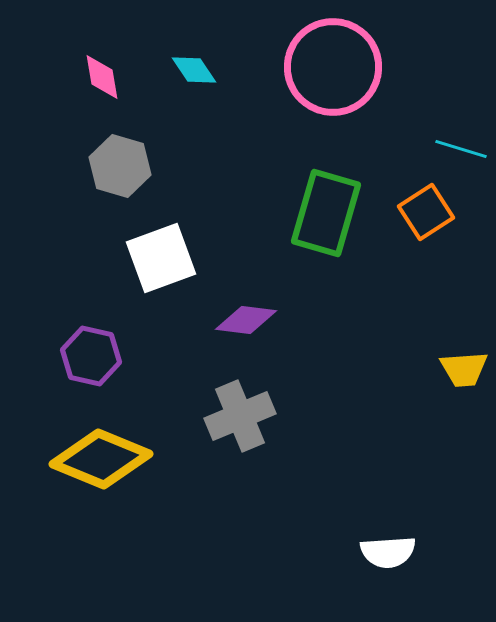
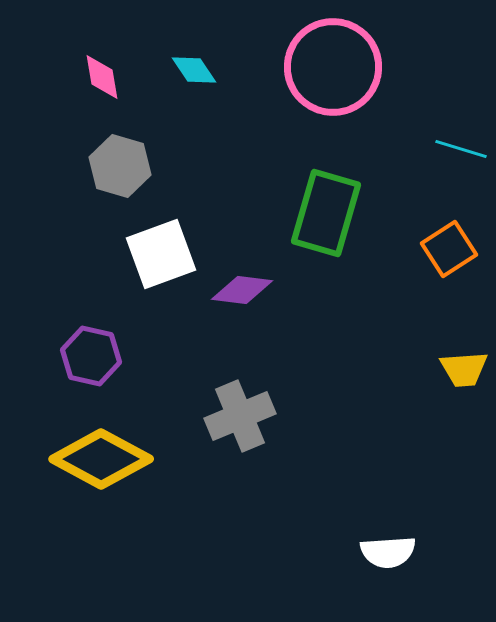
orange square: moved 23 px right, 37 px down
white square: moved 4 px up
purple diamond: moved 4 px left, 30 px up
yellow diamond: rotated 6 degrees clockwise
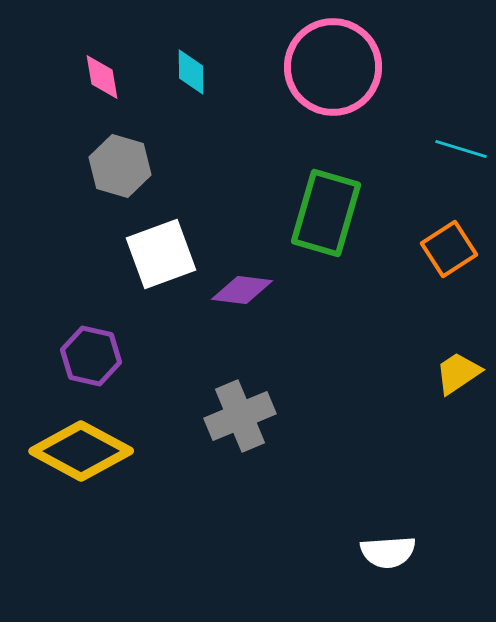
cyan diamond: moved 3 px left, 2 px down; rotated 33 degrees clockwise
yellow trapezoid: moved 6 px left, 4 px down; rotated 150 degrees clockwise
yellow diamond: moved 20 px left, 8 px up
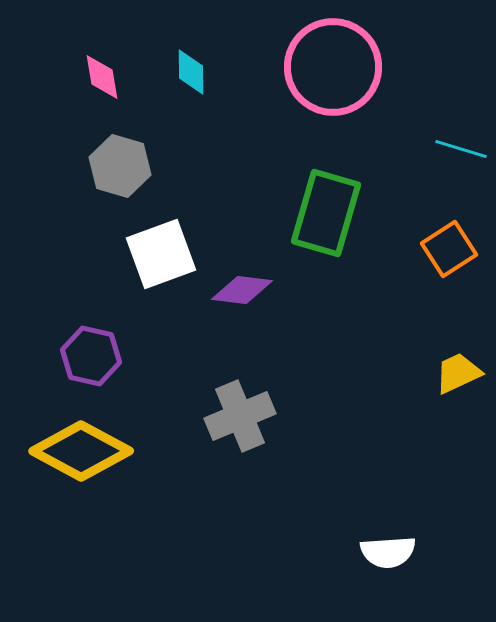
yellow trapezoid: rotated 9 degrees clockwise
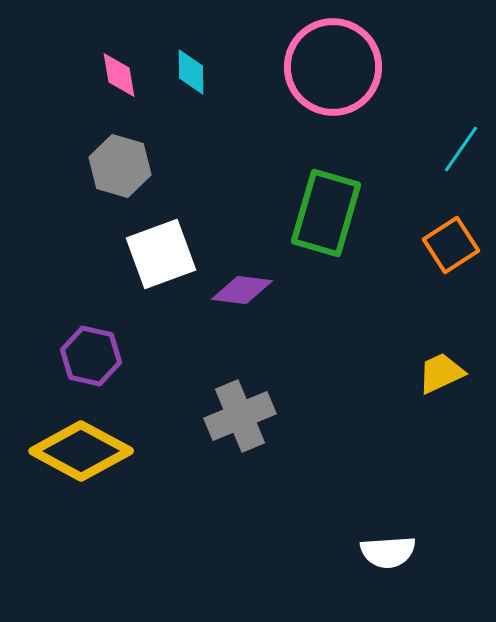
pink diamond: moved 17 px right, 2 px up
cyan line: rotated 72 degrees counterclockwise
orange square: moved 2 px right, 4 px up
yellow trapezoid: moved 17 px left
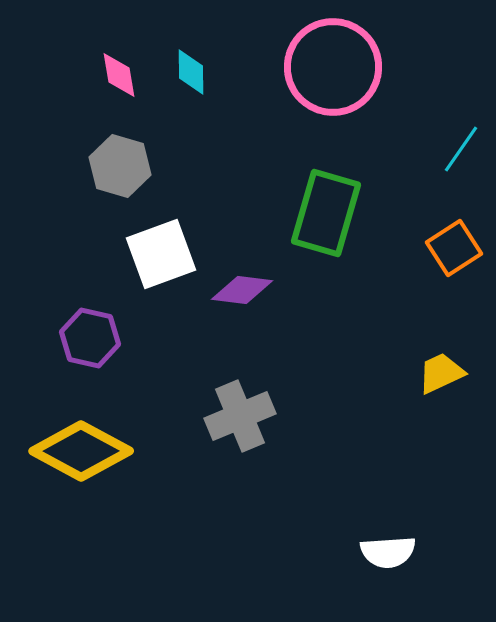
orange square: moved 3 px right, 3 px down
purple hexagon: moved 1 px left, 18 px up
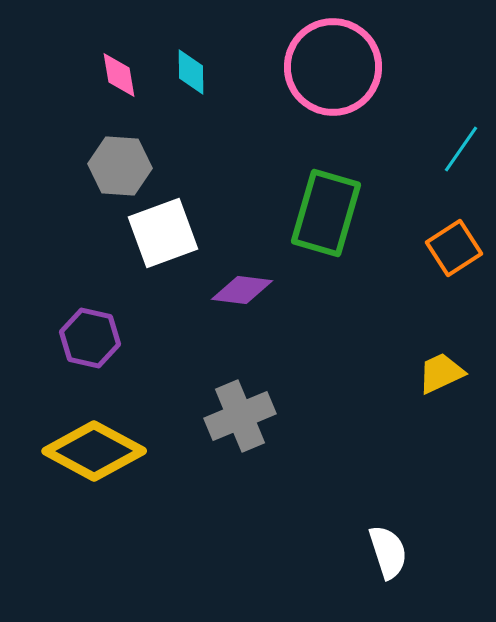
gray hexagon: rotated 12 degrees counterclockwise
white square: moved 2 px right, 21 px up
yellow diamond: moved 13 px right
white semicircle: rotated 104 degrees counterclockwise
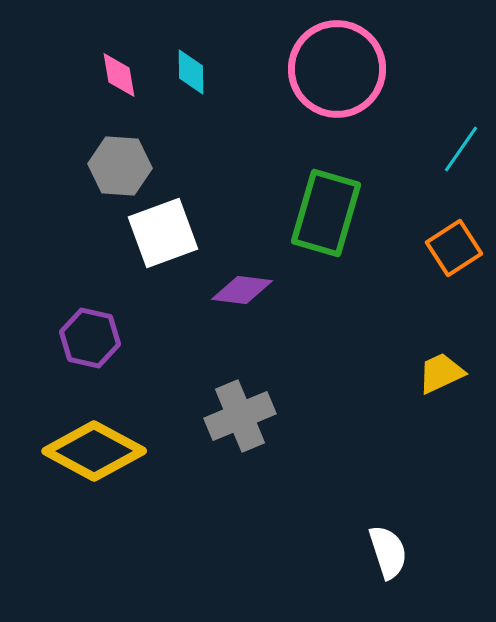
pink circle: moved 4 px right, 2 px down
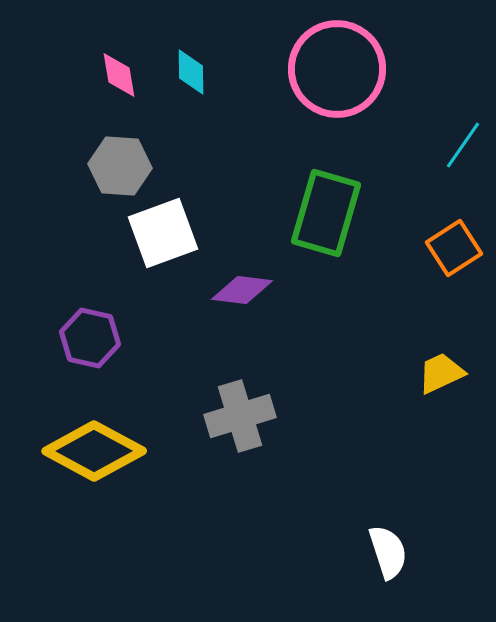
cyan line: moved 2 px right, 4 px up
gray cross: rotated 6 degrees clockwise
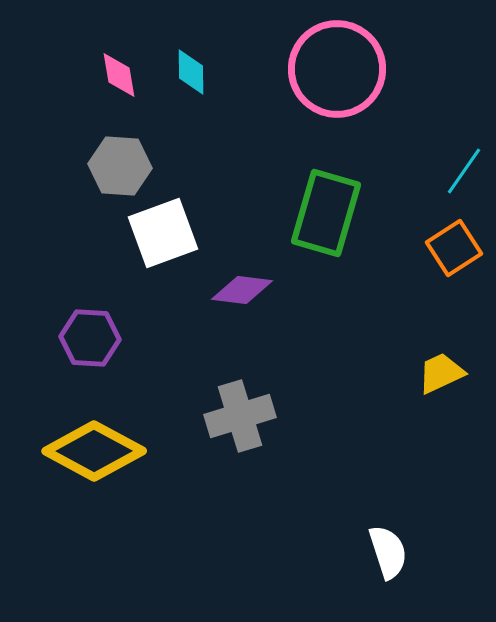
cyan line: moved 1 px right, 26 px down
purple hexagon: rotated 10 degrees counterclockwise
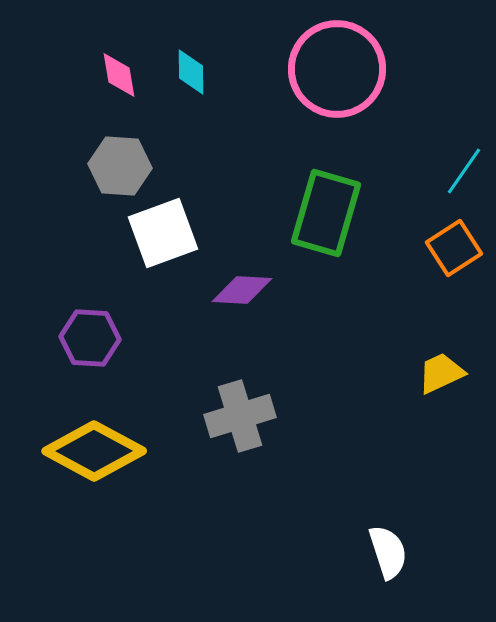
purple diamond: rotated 4 degrees counterclockwise
